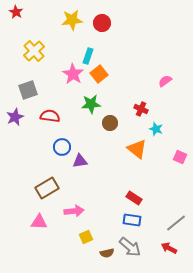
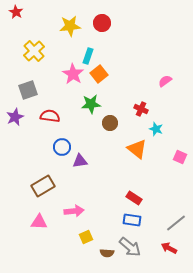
yellow star: moved 2 px left, 6 px down
brown rectangle: moved 4 px left, 2 px up
brown semicircle: rotated 16 degrees clockwise
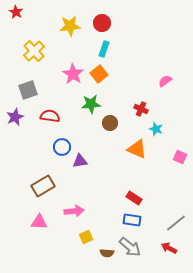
cyan rectangle: moved 16 px right, 7 px up
orange triangle: rotated 15 degrees counterclockwise
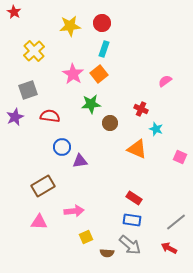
red star: moved 2 px left
gray line: moved 1 px up
gray arrow: moved 2 px up
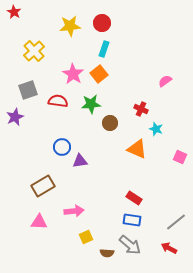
red semicircle: moved 8 px right, 15 px up
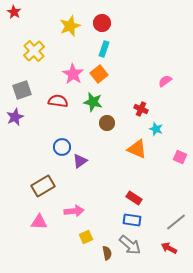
yellow star: rotated 15 degrees counterclockwise
gray square: moved 6 px left
green star: moved 2 px right, 2 px up; rotated 18 degrees clockwise
brown circle: moved 3 px left
purple triangle: rotated 28 degrees counterclockwise
brown semicircle: rotated 104 degrees counterclockwise
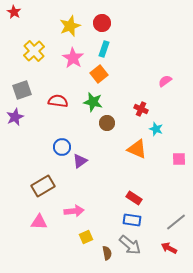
pink star: moved 16 px up
pink square: moved 1 px left, 2 px down; rotated 24 degrees counterclockwise
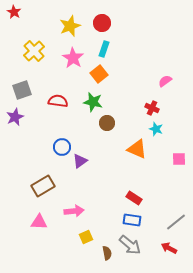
red cross: moved 11 px right, 1 px up
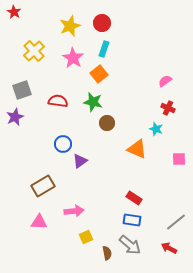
red cross: moved 16 px right
blue circle: moved 1 px right, 3 px up
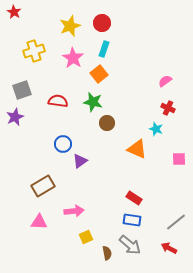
yellow cross: rotated 25 degrees clockwise
